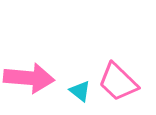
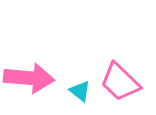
pink trapezoid: moved 2 px right
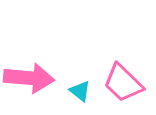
pink trapezoid: moved 3 px right, 1 px down
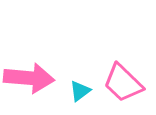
cyan triangle: rotated 45 degrees clockwise
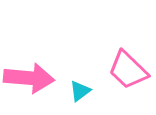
pink trapezoid: moved 5 px right, 13 px up
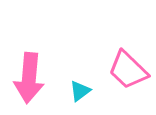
pink arrow: rotated 90 degrees clockwise
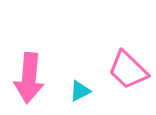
cyan triangle: rotated 10 degrees clockwise
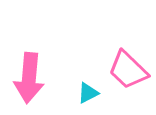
cyan triangle: moved 8 px right, 2 px down
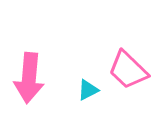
cyan triangle: moved 3 px up
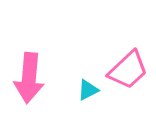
pink trapezoid: rotated 87 degrees counterclockwise
